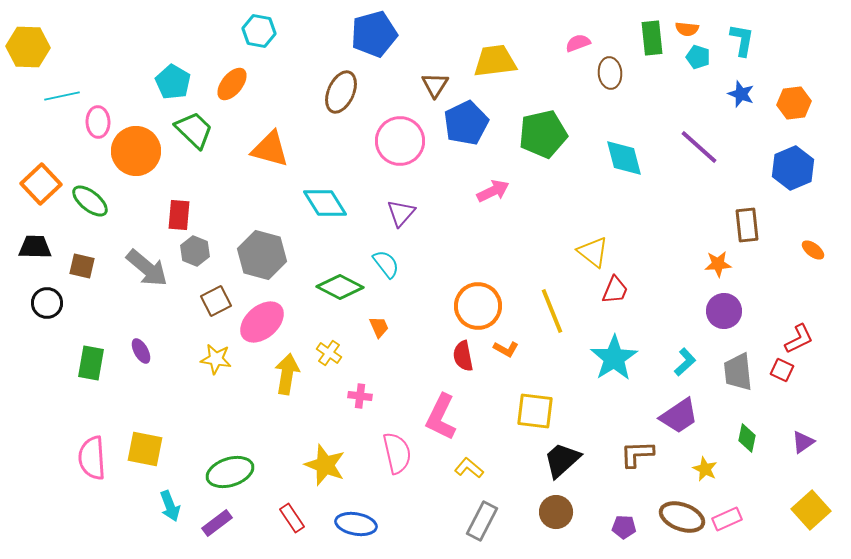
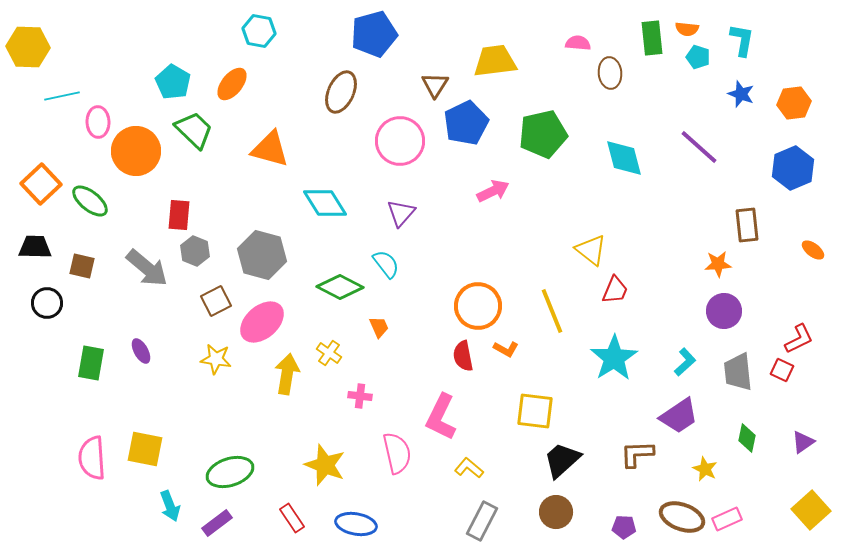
pink semicircle at (578, 43): rotated 25 degrees clockwise
yellow triangle at (593, 252): moved 2 px left, 2 px up
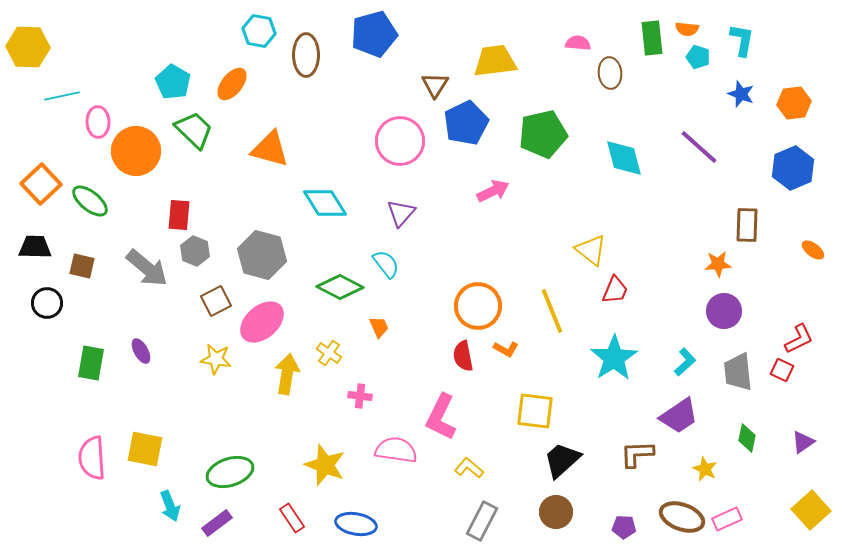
brown ellipse at (341, 92): moved 35 px left, 37 px up; rotated 24 degrees counterclockwise
brown rectangle at (747, 225): rotated 8 degrees clockwise
pink semicircle at (397, 453): moved 1 px left, 3 px up; rotated 69 degrees counterclockwise
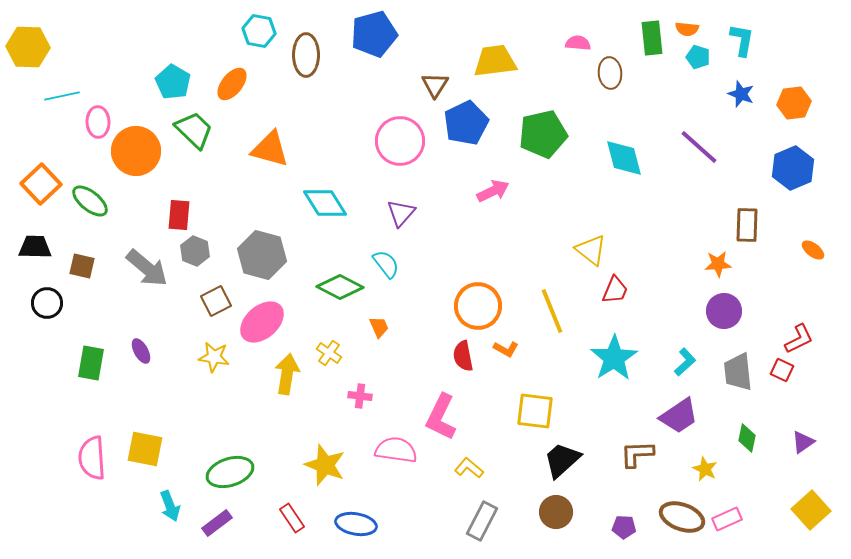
yellow star at (216, 359): moved 2 px left, 2 px up
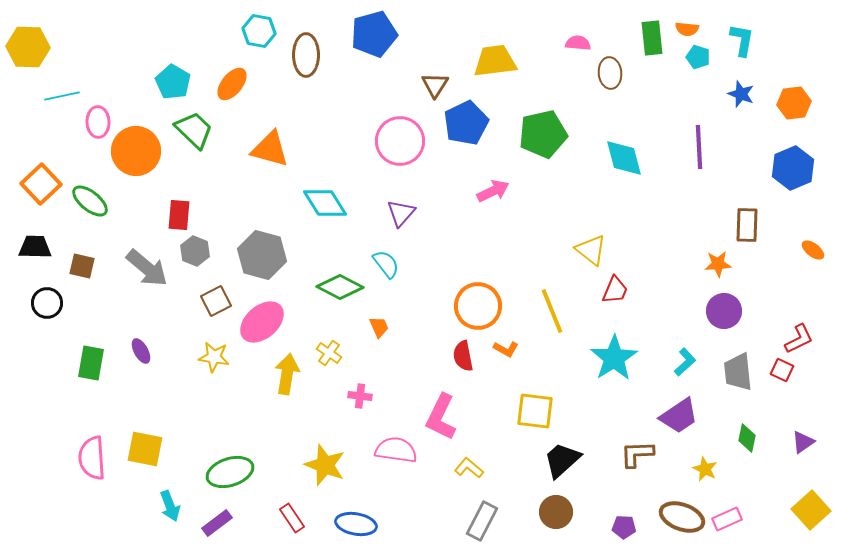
purple line at (699, 147): rotated 45 degrees clockwise
